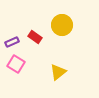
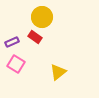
yellow circle: moved 20 px left, 8 px up
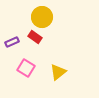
pink square: moved 10 px right, 4 px down
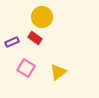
red rectangle: moved 1 px down
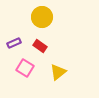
red rectangle: moved 5 px right, 8 px down
purple rectangle: moved 2 px right, 1 px down
pink square: moved 1 px left
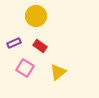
yellow circle: moved 6 px left, 1 px up
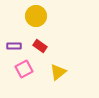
purple rectangle: moved 3 px down; rotated 24 degrees clockwise
pink square: moved 1 px left, 1 px down; rotated 30 degrees clockwise
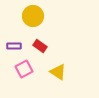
yellow circle: moved 3 px left
yellow triangle: rotated 48 degrees counterclockwise
